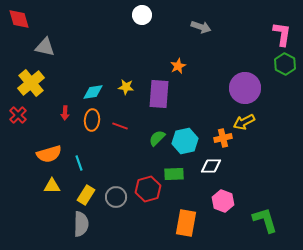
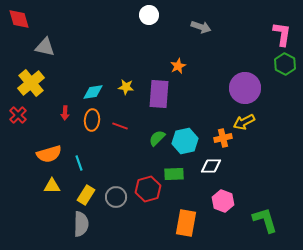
white circle: moved 7 px right
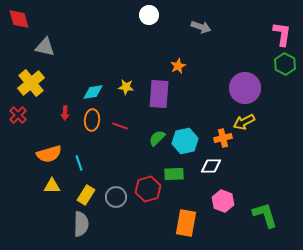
green L-shape: moved 5 px up
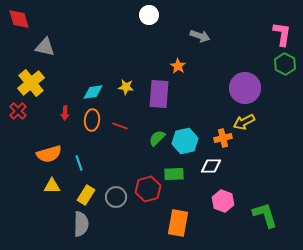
gray arrow: moved 1 px left, 9 px down
orange star: rotated 14 degrees counterclockwise
red cross: moved 4 px up
orange rectangle: moved 8 px left
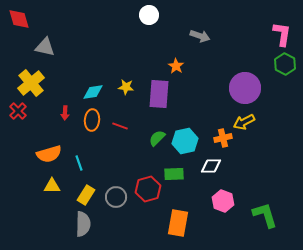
orange star: moved 2 px left
gray semicircle: moved 2 px right
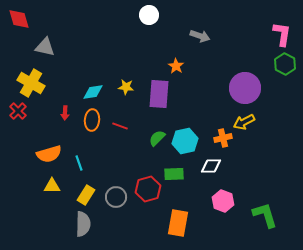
yellow cross: rotated 20 degrees counterclockwise
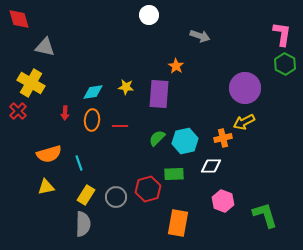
red line: rotated 21 degrees counterclockwise
yellow triangle: moved 6 px left, 1 px down; rotated 12 degrees counterclockwise
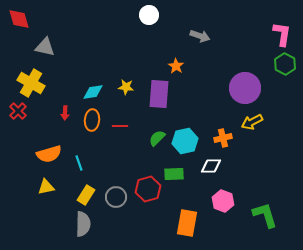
yellow arrow: moved 8 px right
orange rectangle: moved 9 px right
